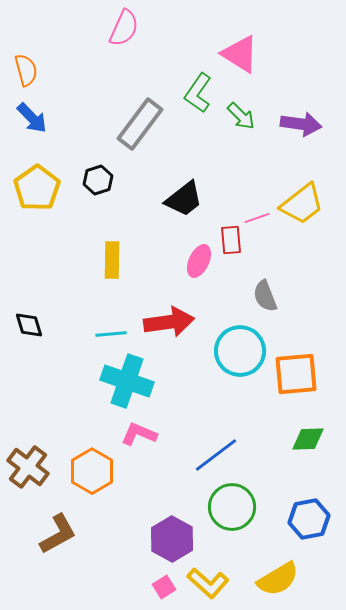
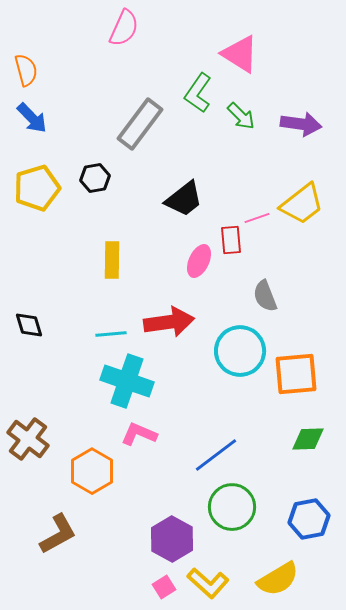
black hexagon: moved 3 px left, 2 px up; rotated 8 degrees clockwise
yellow pentagon: rotated 18 degrees clockwise
brown cross: moved 28 px up
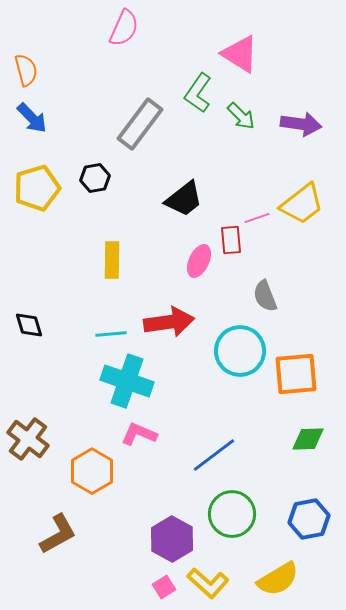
blue line: moved 2 px left
green circle: moved 7 px down
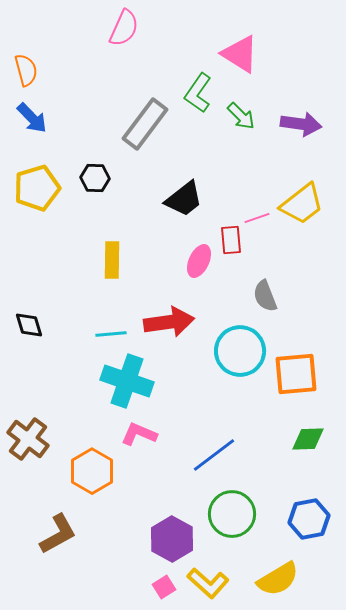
gray rectangle: moved 5 px right
black hexagon: rotated 12 degrees clockwise
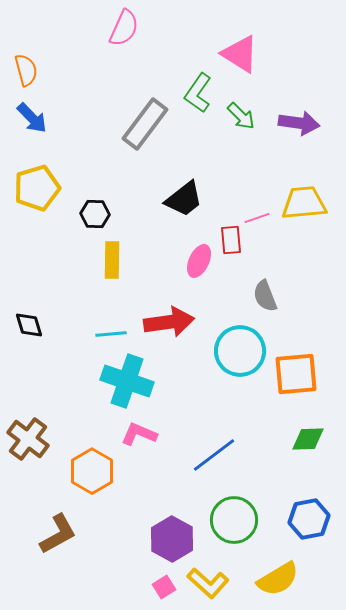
purple arrow: moved 2 px left, 1 px up
black hexagon: moved 36 px down
yellow trapezoid: moved 2 px right, 1 px up; rotated 147 degrees counterclockwise
green circle: moved 2 px right, 6 px down
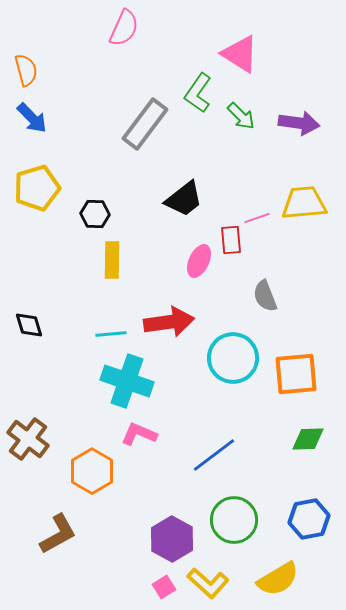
cyan circle: moved 7 px left, 7 px down
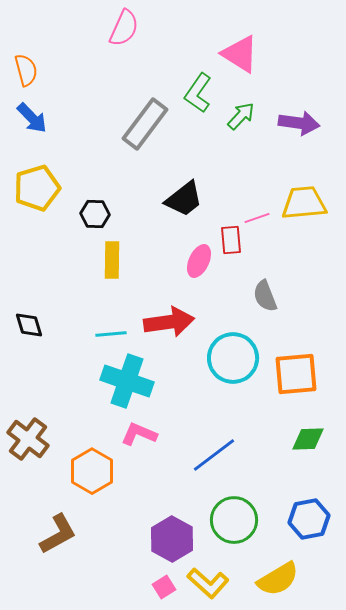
green arrow: rotated 92 degrees counterclockwise
